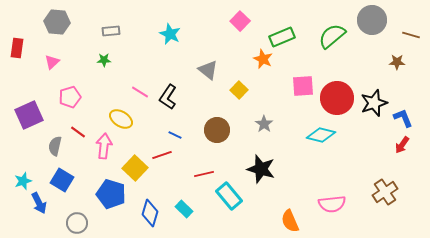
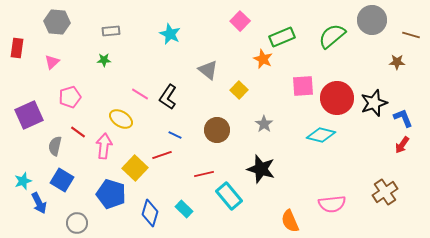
pink line at (140, 92): moved 2 px down
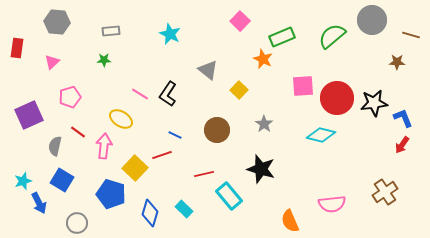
black L-shape at (168, 97): moved 3 px up
black star at (374, 103): rotated 12 degrees clockwise
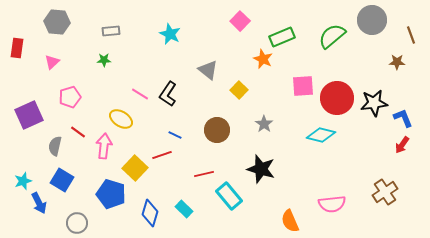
brown line at (411, 35): rotated 54 degrees clockwise
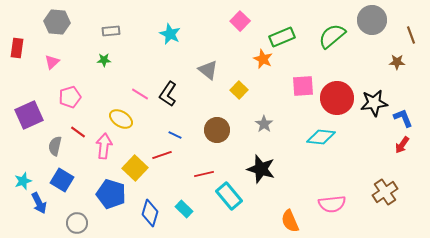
cyan diamond at (321, 135): moved 2 px down; rotated 8 degrees counterclockwise
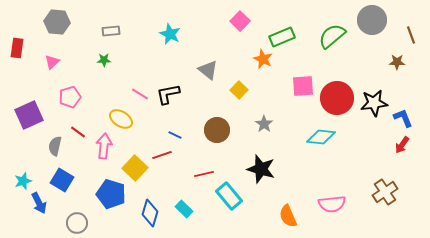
black L-shape at (168, 94): rotated 45 degrees clockwise
orange semicircle at (290, 221): moved 2 px left, 5 px up
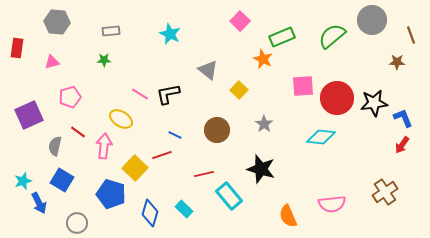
pink triangle at (52, 62): rotated 28 degrees clockwise
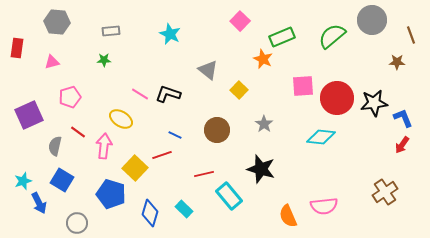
black L-shape at (168, 94): rotated 30 degrees clockwise
pink semicircle at (332, 204): moved 8 px left, 2 px down
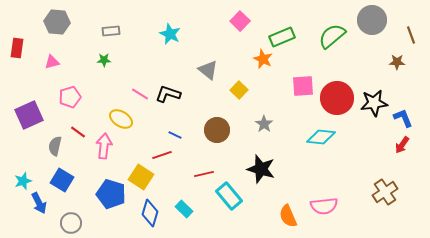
yellow square at (135, 168): moved 6 px right, 9 px down; rotated 10 degrees counterclockwise
gray circle at (77, 223): moved 6 px left
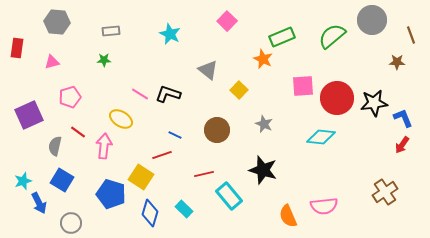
pink square at (240, 21): moved 13 px left
gray star at (264, 124): rotated 12 degrees counterclockwise
black star at (261, 169): moved 2 px right, 1 px down
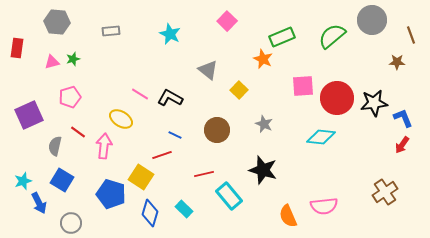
green star at (104, 60): moved 31 px left, 1 px up; rotated 16 degrees counterclockwise
black L-shape at (168, 94): moved 2 px right, 4 px down; rotated 10 degrees clockwise
